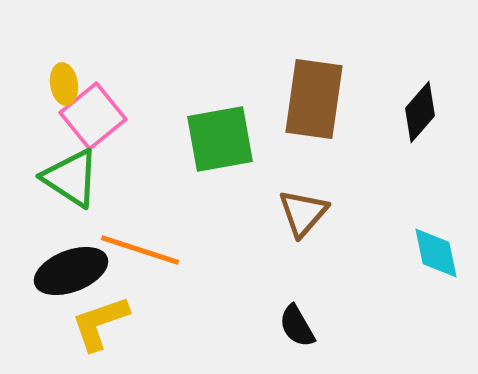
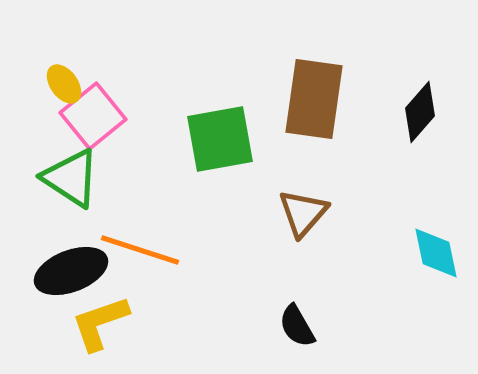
yellow ellipse: rotated 27 degrees counterclockwise
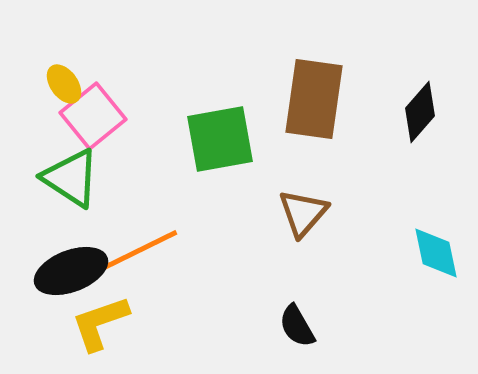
orange line: rotated 44 degrees counterclockwise
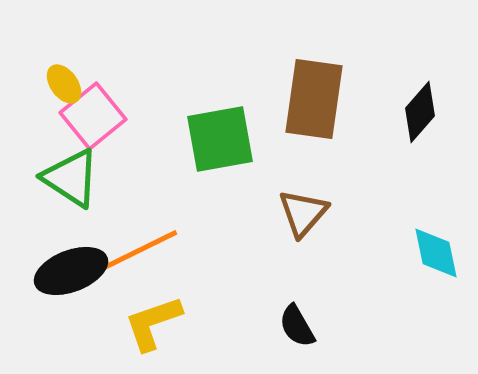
yellow L-shape: moved 53 px right
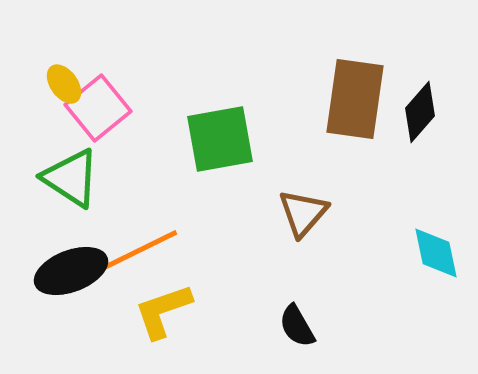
brown rectangle: moved 41 px right
pink square: moved 5 px right, 8 px up
yellow L-shape: moved 10 px right, 12 px up
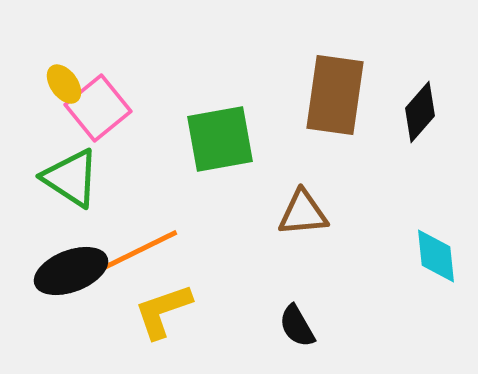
brown rectangle: moved 20 px left, 4 px up
brown triangle: rotated 44 degrees clockwise
cyan diamond: moved 3 px down; rotated 6 degrees clockwise
